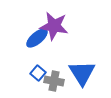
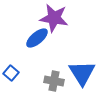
purple star: moved 8 px up
blue square: moved 27 px left
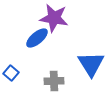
blue triangle: moved 9 px right, 9 px up
gray cross: rotated 12 degrees counterclockwise
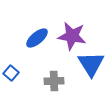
purple star: moved 18 px right, 18 px down
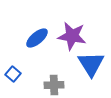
blue square: moved 2 px right, 1 px down
gray cross: moved 4 px down
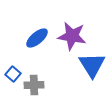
blue triangle: moved 1 px right, 1 px down
gray cross: moved 20 px left
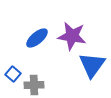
blue triangle: rotated 8 degrees clockwise
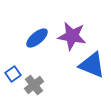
blue triangle: rotated 44 degrees counterclockwise
blue square: rotated 14 degrees clockwise
gray cross: rotated 36 degrees counterclockwise
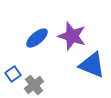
purple star: rotated 8 degrees clockwise
